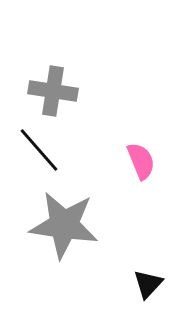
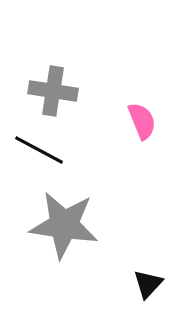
black line: rotated 21 degrees counterclockwise
pink semicircle: moved 1 px right, 40 px up
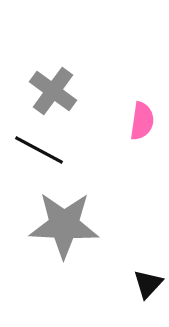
gray cross: rotated 27 degrees clockwise
pink semicircle: rotated 30 degrees clockwise
gray star: rotated 6 degrees counterclockwise
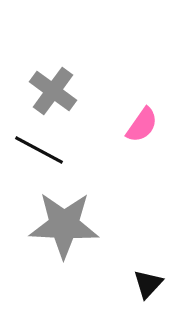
pink semicircle: moved 4 px down; rotated 27 degrees clockwise
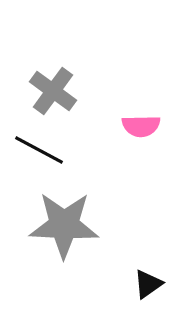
pink semicircle: moved 1 px left, 1 px down; rotated 54 degrees clockwise
black triangle: rotated 12 degrees clockwise
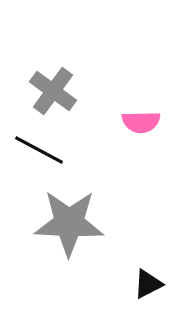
pink semicircle: moved 4 px up
gray star: moved 5 px right, 2 px up
black triangle: rotated 8 degrees clockwise
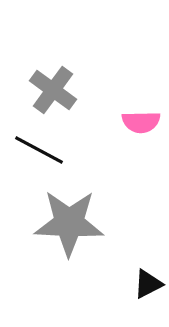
gray cross: moved 1 px up
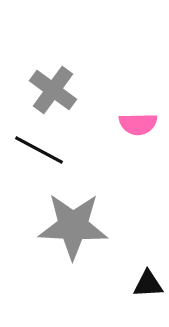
pink semicircle: moved 3 px left, 2 px down
gray star: moved 4 px right, 3 px down
black triangle: rotated 24 degrees clockwise
